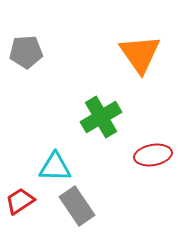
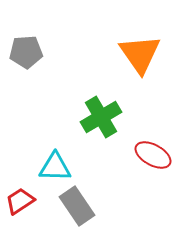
red ellipse: rotated 39 degrees clockwise
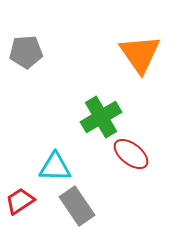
red ellipse: moved 22 px left, 1 px up; rotated 9 degrees clockwise
